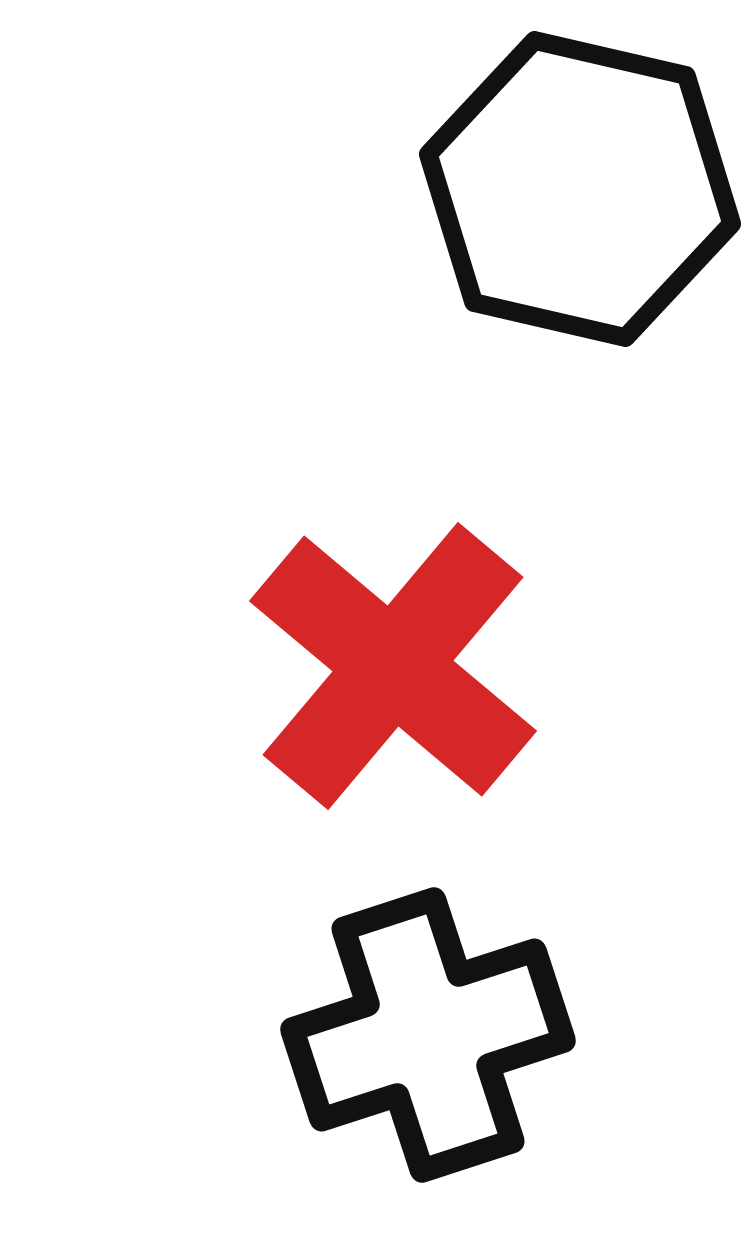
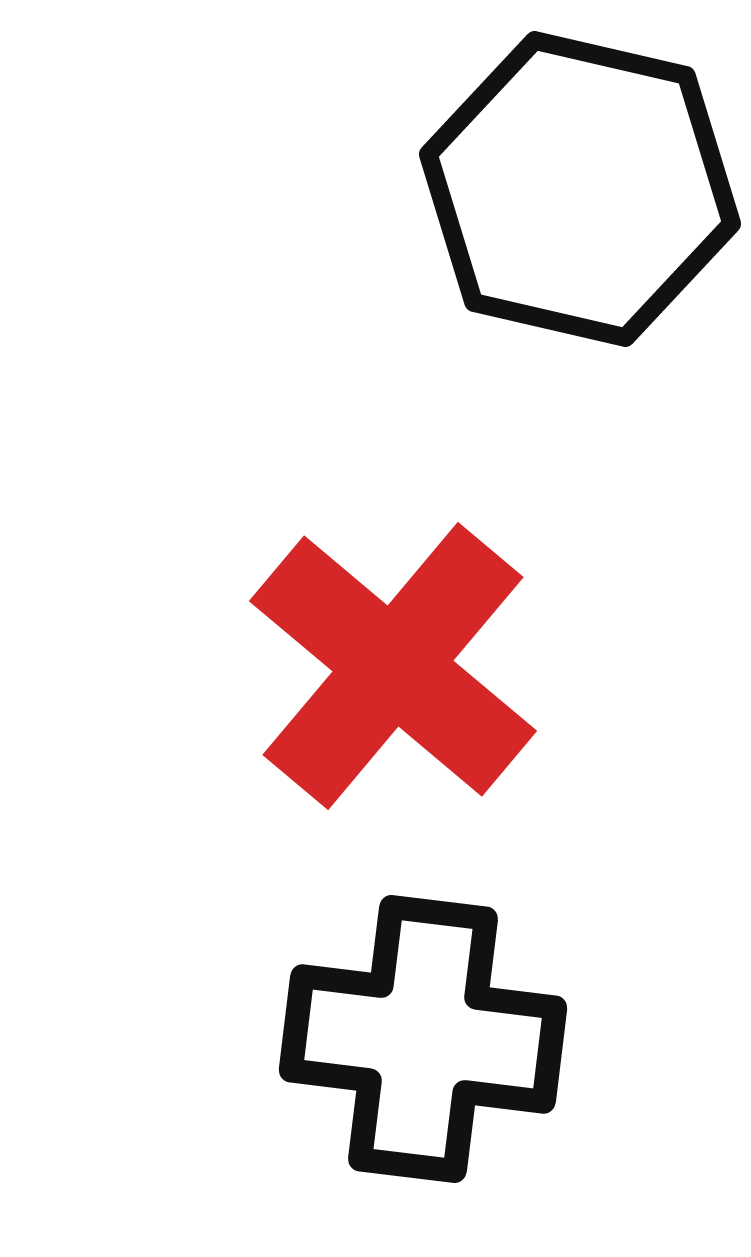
black cross: moved 5 px left, 4 px down; rotated 25 degrees clockwise
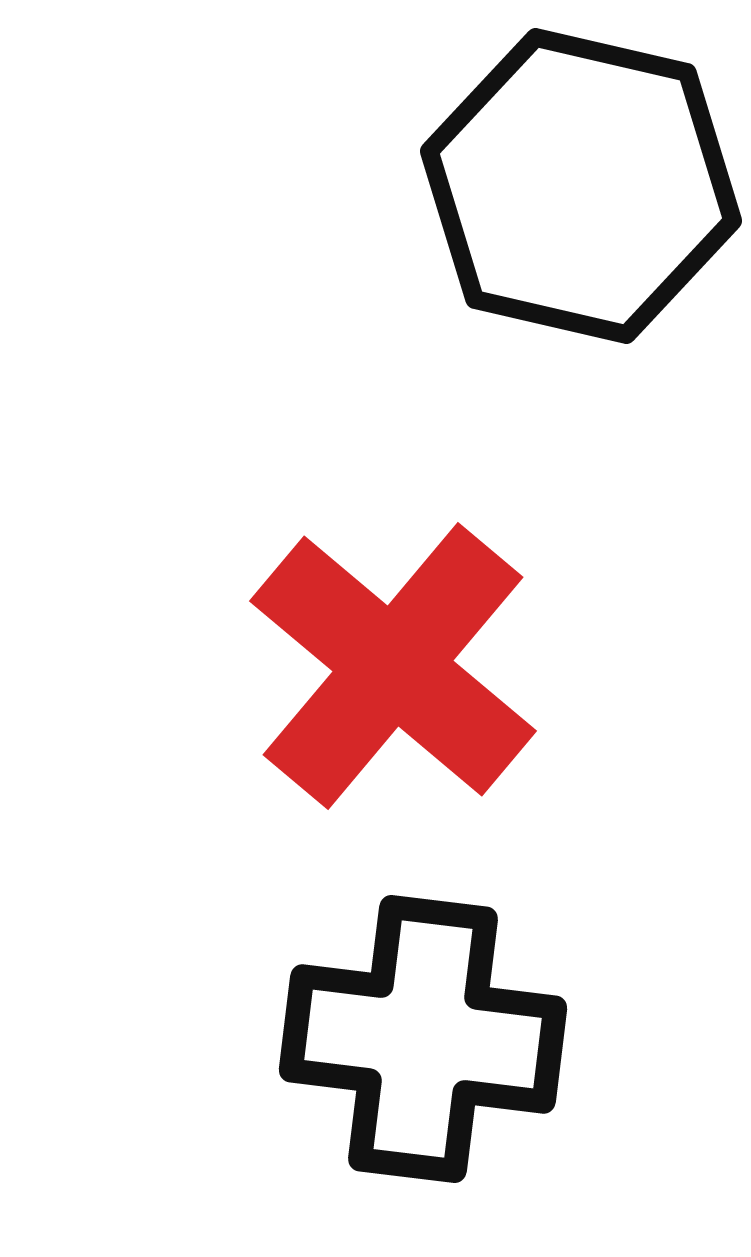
black hexagon: moved 1 px right, 3 px up
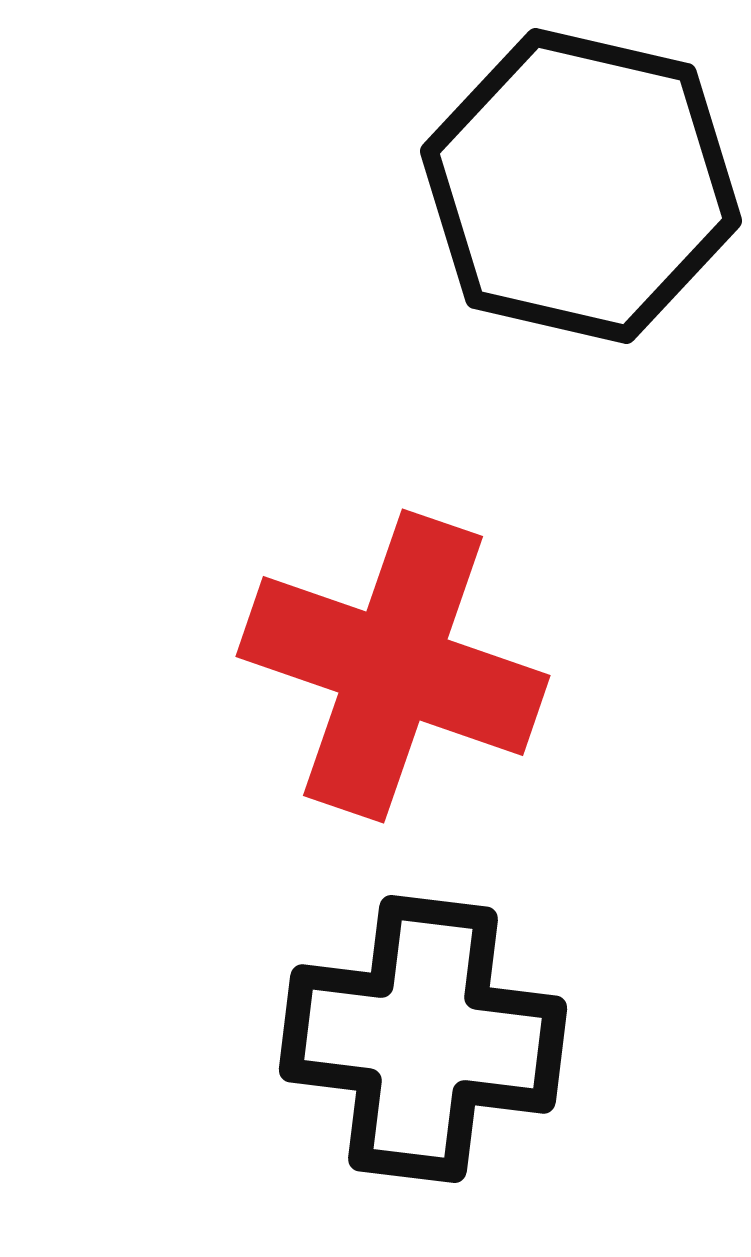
red cross: rotated 21 degrees counterclockwise
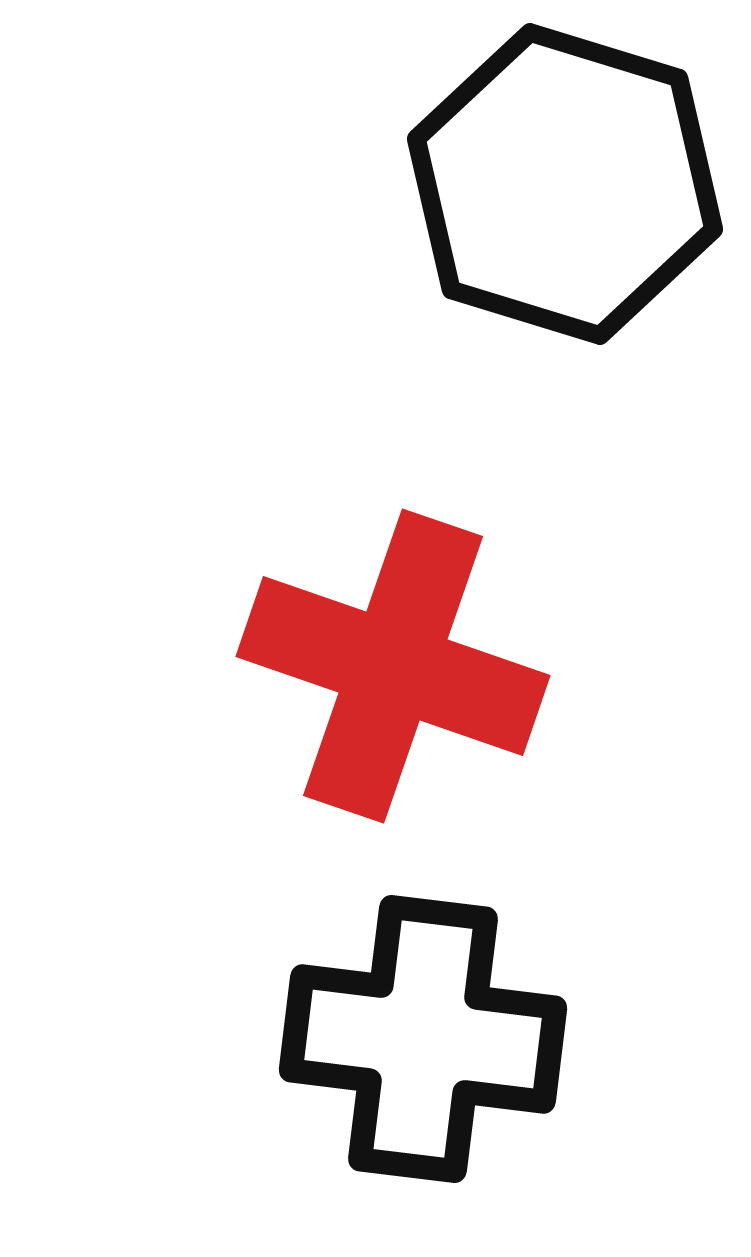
black hexagon: moved 16 px left, 2 px up; rotated 4 degrees clockwise
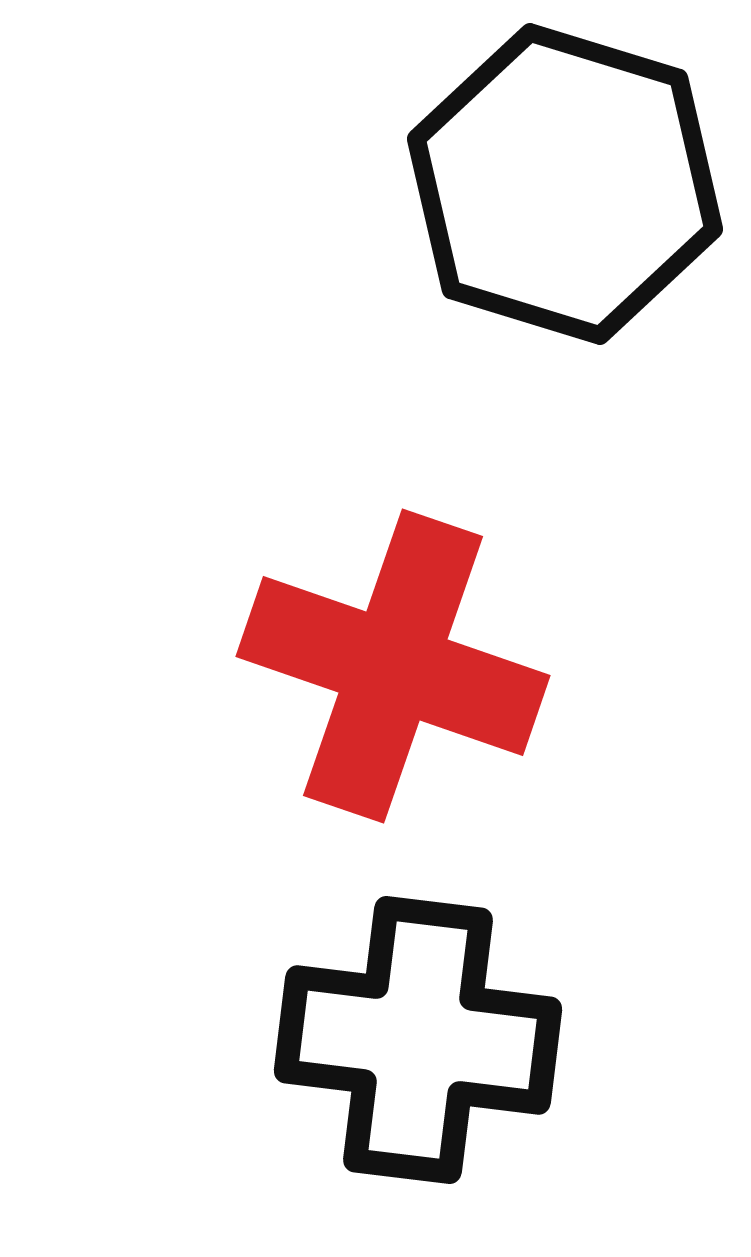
black cross: moved 5 px left, 1 px down
